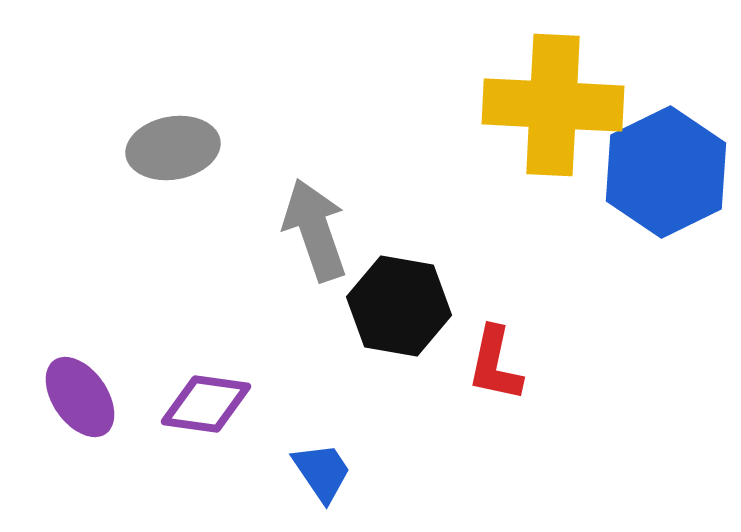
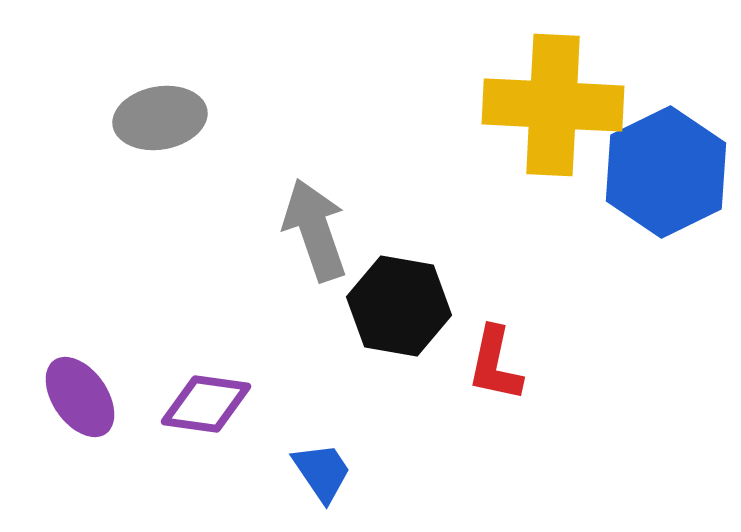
gray ellipse: moved 13 px left, 30 px up
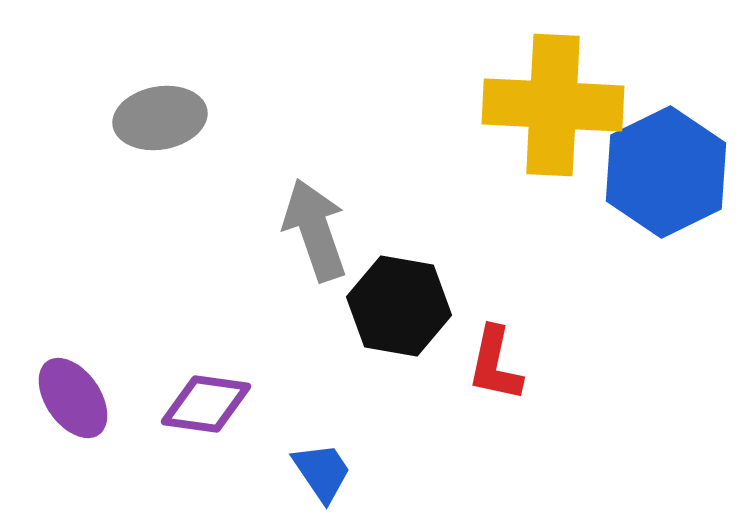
purple ellipse: moved 7 px left, 1 px down
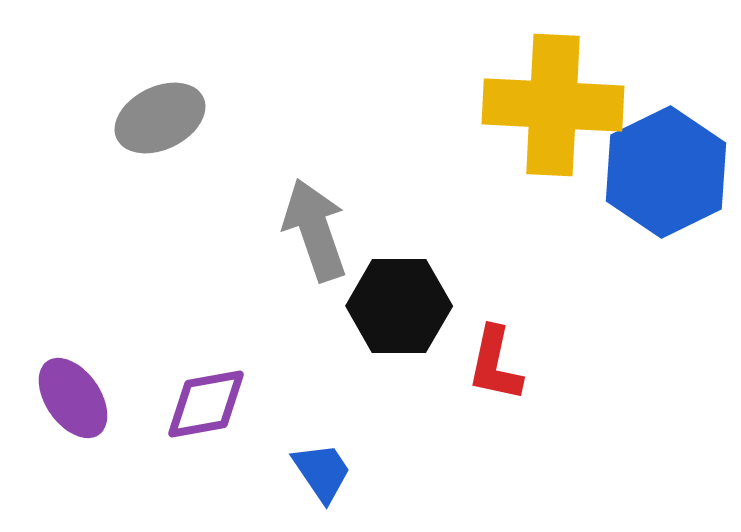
gray ellipse: rotated 16 degrees counterclockwise
black hexagon: rotated 10 degrees counterclockwise
purple diamond: rotated 18 degrees counterclockwise
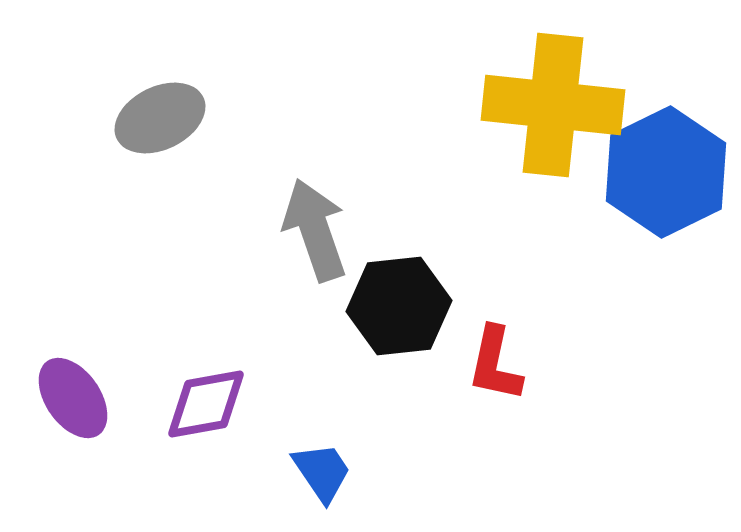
yellow cross: rotated 3 degrees clockwise
black hexagon: rotated 6 degrees counterclockwise
